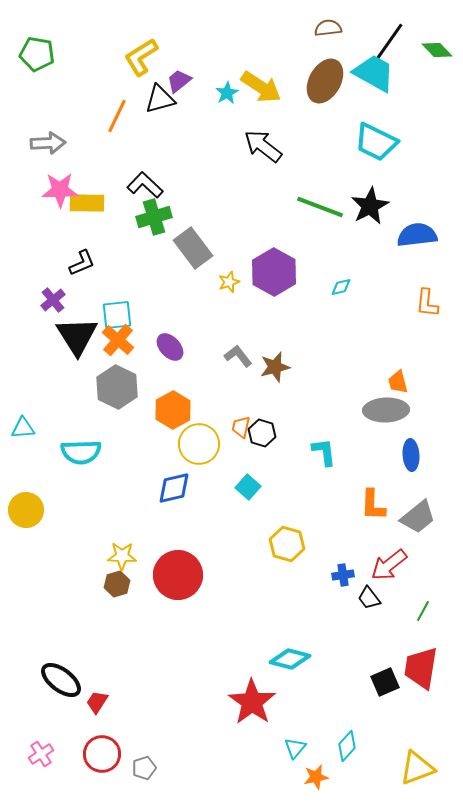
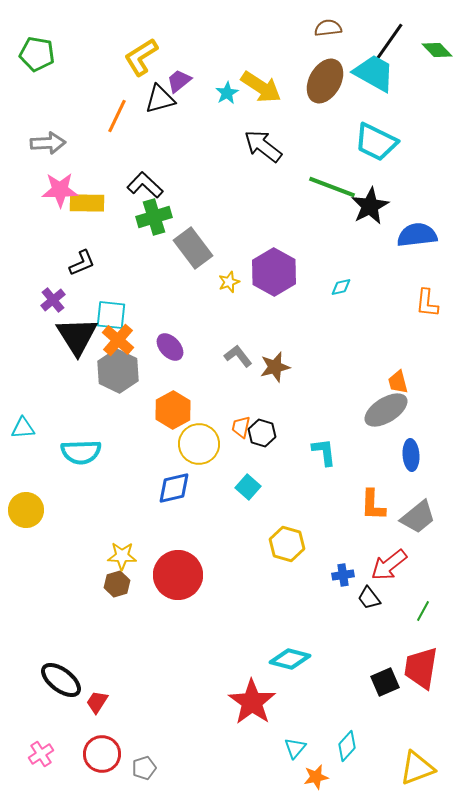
green line at (320, 207): moved 12 px right, 20 px up
cyan square at (117, 315): moved 6 px left; rotated 12 degrees clockwise
gray hexagon at (117, 387): moved 1 px right, 16 px up
gray ellipse at (386, 410): rotated 30 degrees counterclockwise
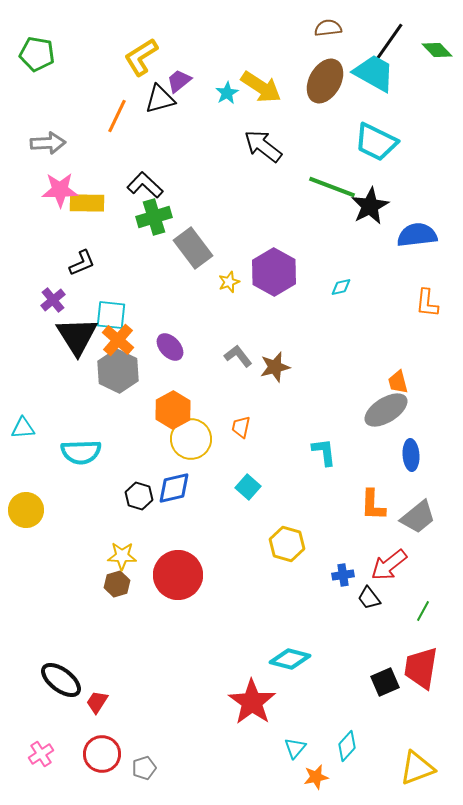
black hexagon at (262, 433): moved 123 px left, 63 px down
yellow circle at (199, 444): moved 8 px left, 5 px up
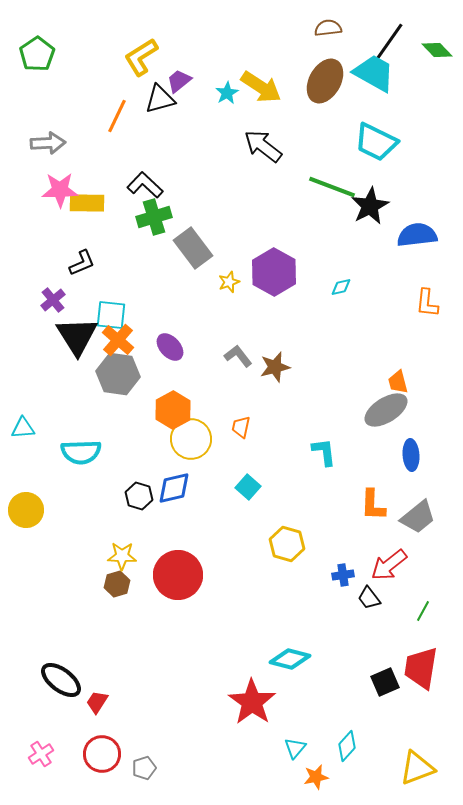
green pentagon at (37, 54): rotated 28 degrees clockwise
gray hexagon at (118, 371): moved 3 px down; rotated 18 degrees counterclockwise
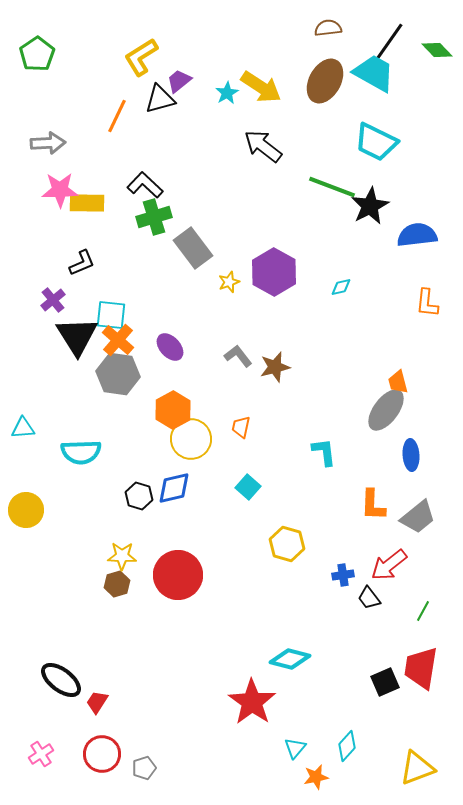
gray ellipse at (386, 410): rotated 21 degrees counterclockwise
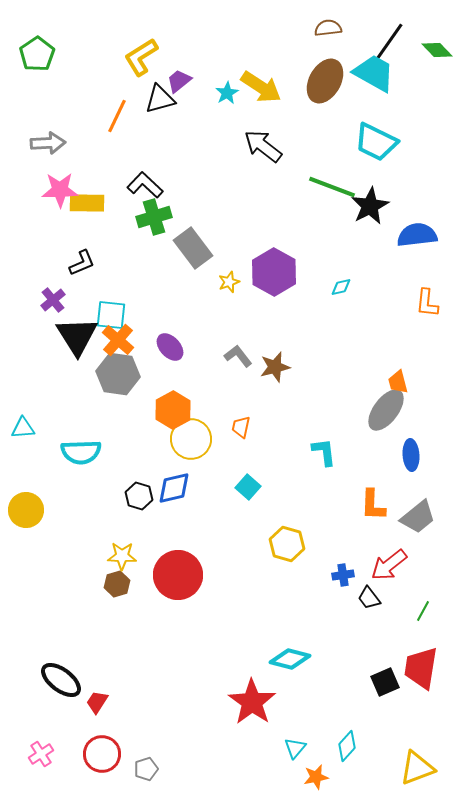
gray pentagon at (144, 768): moved 2 px right, 1 px down
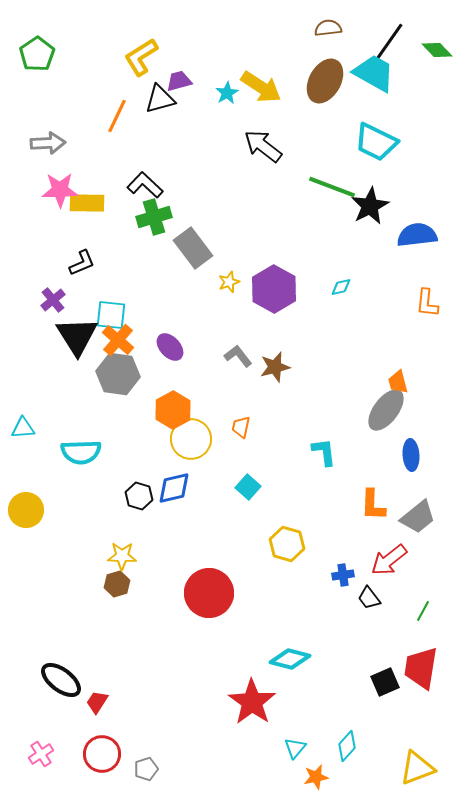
purple trapezoid at (179, 81): rotated 24 degrees clockwise
purple hexagon at (274, 272): moved 17 px down
red arrow at (389, 565): moved 5 px up
red circle at (178, 575): moved 31 px right, 18 px down
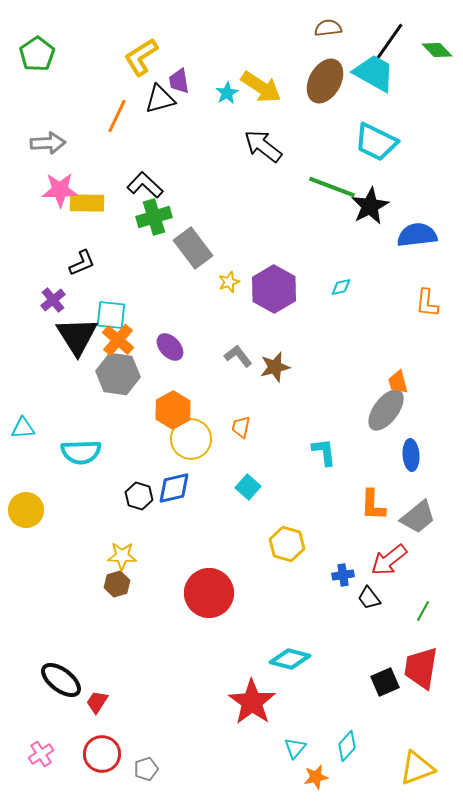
purple trapezoid at (179, 81): rotated 84 degrees counterclockwise
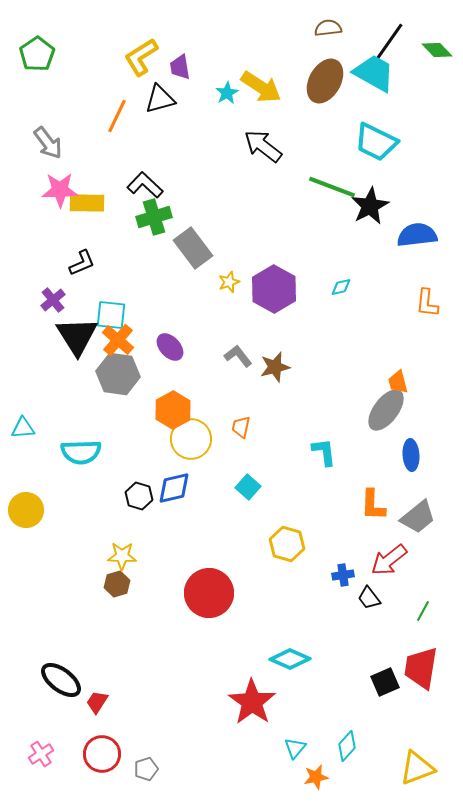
purple trapezoid at (179, 81): moved 1 px right, 14 px up
gray arrow at (48, 143): rotated 56 degrees clockwise
cyan diamond at (290, 659): rotated 9 degrees clockwise
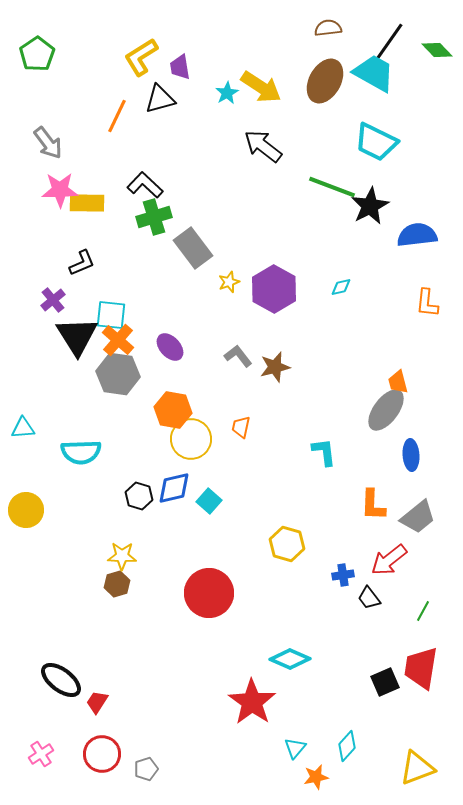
orange hexagon at (173, 410): rotated 21 degrees counterclockwise
cyan square at (248, 487): moved 39 px left, 14 px down
